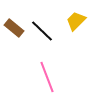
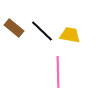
yellow trapezoid: moved 6 px left, 14 px down; rotated 55 degrees clockwise
pink line: moved 11 px right, 5 px up; rotated 20 degrees clockwise
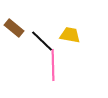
black line: moved 10 px down
pink line: moved 5 px left, 7 px up
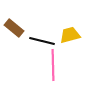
yellow trapezoid: rotated 25 degrees counterclockwise
black line: rotated 30 degrees counterclockwise
